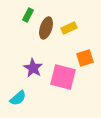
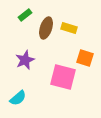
green rectangle: moved 3 px left; rotated 24 degrees clockwise
yellow rectangle: rotated 42 degrees clockwise
orange square: rotated 36 degrees clockwise
purple star: moved 8 px left, 8 px up; rotated 18 degrees clockwise
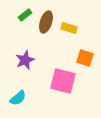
brown ellipse: moved 6 px up
pink square: moved 4 px down
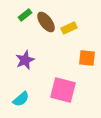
brown ellipse: rotated 55 degrees counterclockwise
yellow rectangle: rotated 42 degrees counterclockwise
orange square: moved 2 px right; rotated 12 degrees counterclockwise
pink square: moved 9 px down
cyan semicircle: moved 3 px right, 1 px down
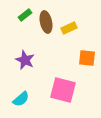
brown ellipse: rotated 25 degrees clockwise
purple star: rotated 24 degrees counterclockwise
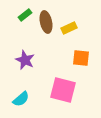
orange square: moved 6 px left
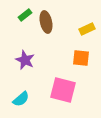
yellow rectangle: moved 18 px right, 1 px down
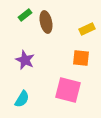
pink square: moved 5 px right
cyan semicircle: moved 1 px right; rotated 18 degrees counterclockwise
